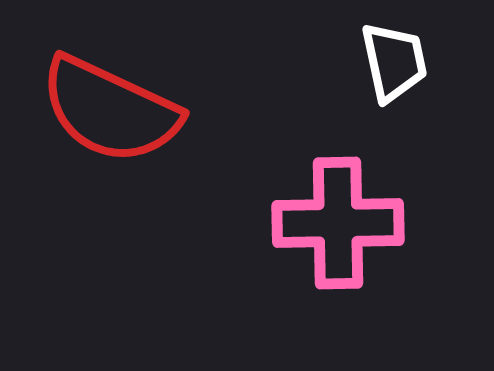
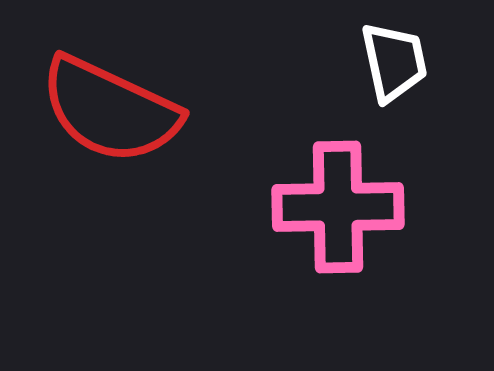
pink cross: moved 16 px up
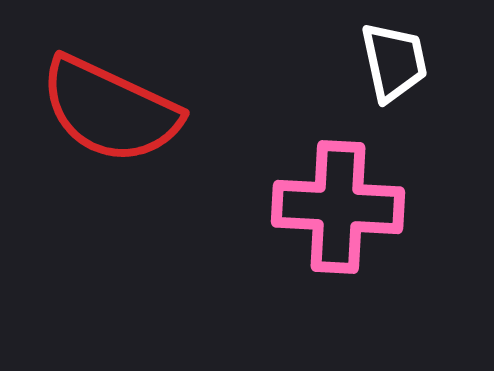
pink cross: rotated 4 degrees clockwise
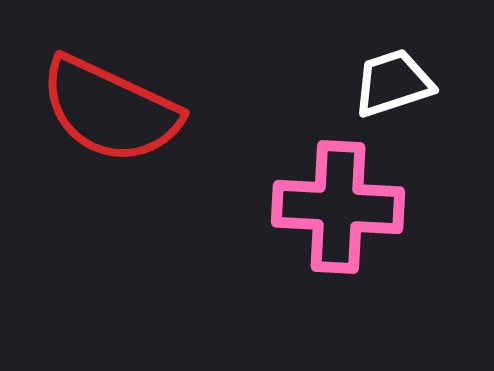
white trapezoid: moved 1 px left, 21 px down; rotated 96 degrees counterclockwise
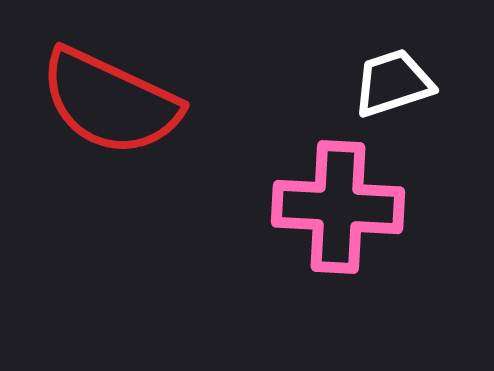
red semicircle: moved 8 px up
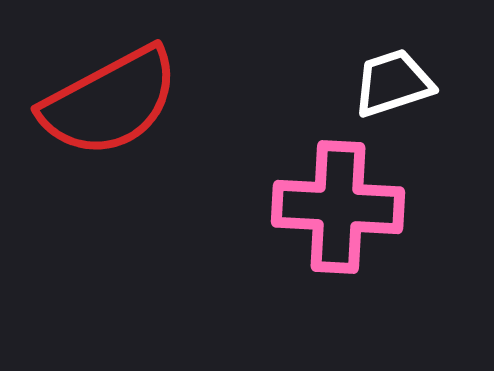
red semicircle: rotated 53 degrees counterclockwise
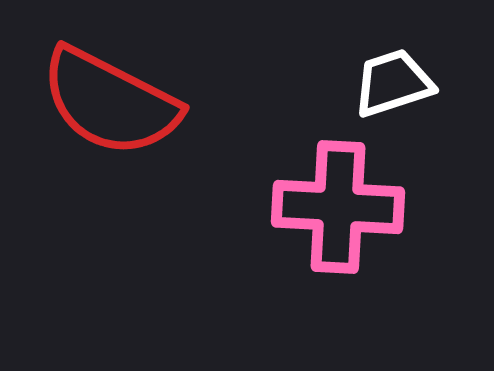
red semicircle: rotated 55 degrees clockwise
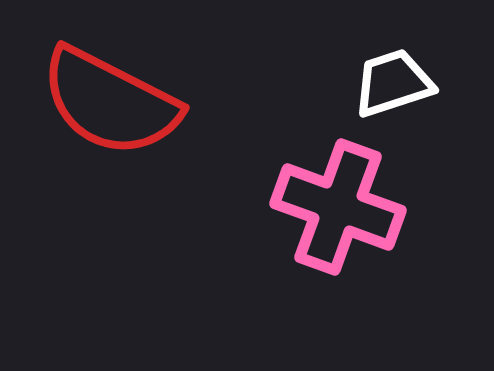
pink cross: rotated 17 degrees clockwise
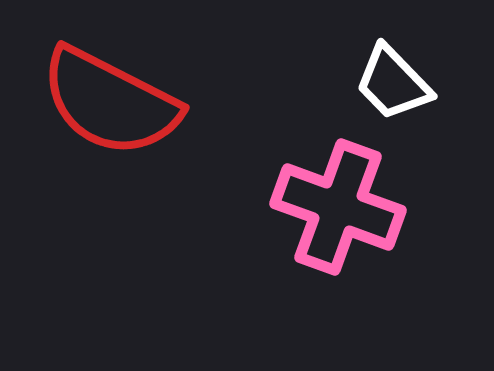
white trapezoid: rotated 116 degrees counterclockwise
